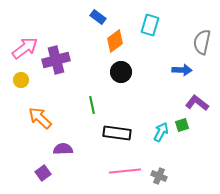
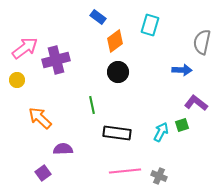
black circle: moved 3 px left
yellow circle: moved 4 px left
purple L-shape: moved 1 px left
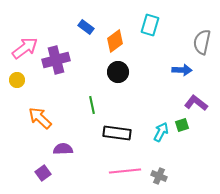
blue rectangle: moved 12 px left, 10 px down
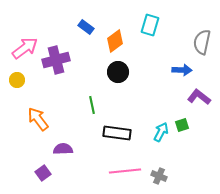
purple L-shape: moved 3 px right, 6 px up
orange arrow: moved 2 px left, 1 px down; rotated 10 degrees clockwise
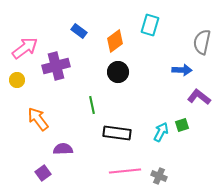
blue rectangle: moved 7 px left, 4 px down
purple cross: moved 6 px down
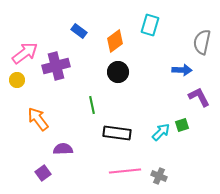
pink arrow: moved 5 px down
purple L-shape: rotated 25 degrees clockwise
cyan arrow: rotated 18 degrees clockwise
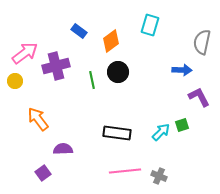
orange diamond: moved 4 px left
yellow circle: moved 2 px left, 1 px down
green line: moved 25 px up
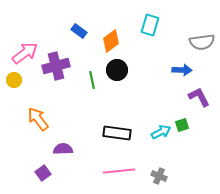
gray semicircle: rotated 110 degrees counterclockwise
black circle: moved 1 px left, 2 px up
yellow circle: moved 1 px left, 1 px up
cyan arrow: rotated 18 degrees clockwise
pink line: moved 6 px left
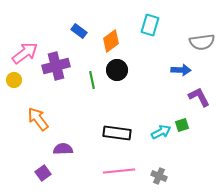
blue arrow: moved 1 px left
